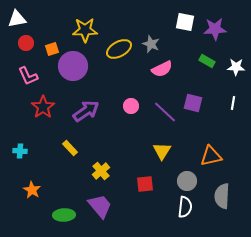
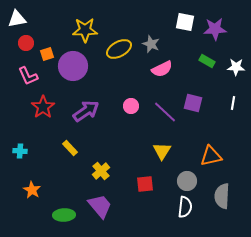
orange square: moved 5 px left, 5 px down
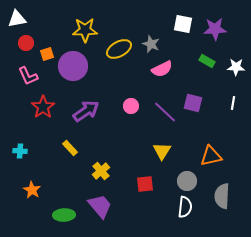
white square: moved 2 px left, 2 px down
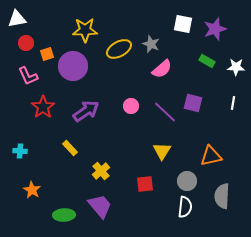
purple star: rotated 15 degrees counterclockwise
pink semicircle: rotated 15 degrees counterclockwise
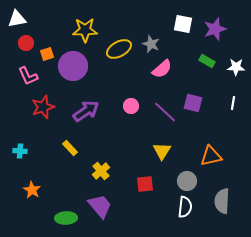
red star: rotated 15 degrees clockwise
gray semicircle: moved 5 px down
green ellipse: moved 2 px right, 3 px down
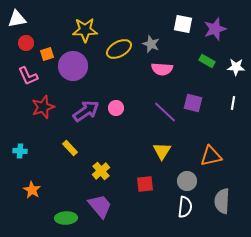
pink semicircle: rotated 45 degrees clockwise
pink circle: moved 15 px left, 2 px down
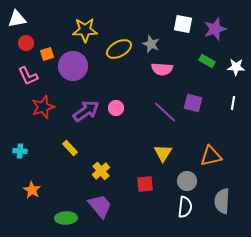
yellow triangle: moved 1 px right, 2 px down
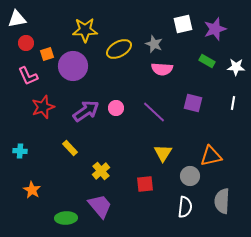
white square: rotated 24 degrees counterclockwise
gray star: moved 3 px right
purple line: moved 11 px left
gray circle: moved 3 px right, 5 px up
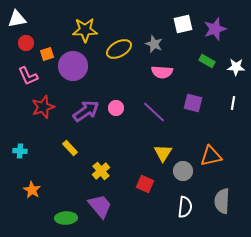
pink semicircle: moved 3 px down
gray circle: moved 7 px left, 5 px up
red square: rotated 30 degrees clockwise
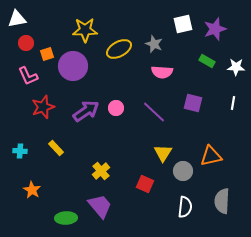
yellow rectangle: moved 14 px left
